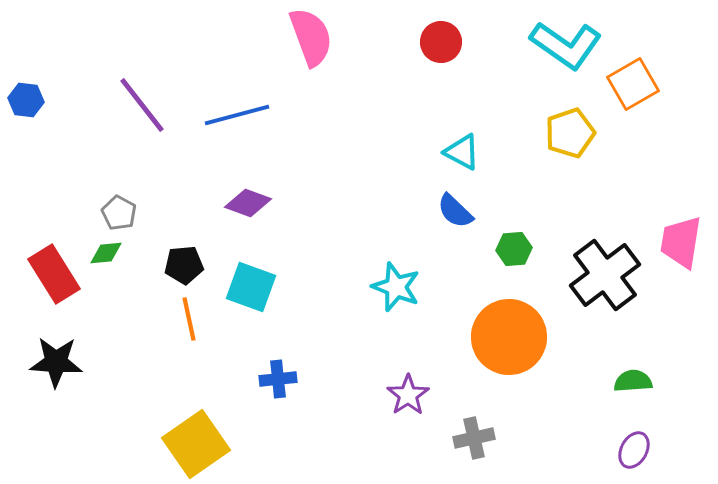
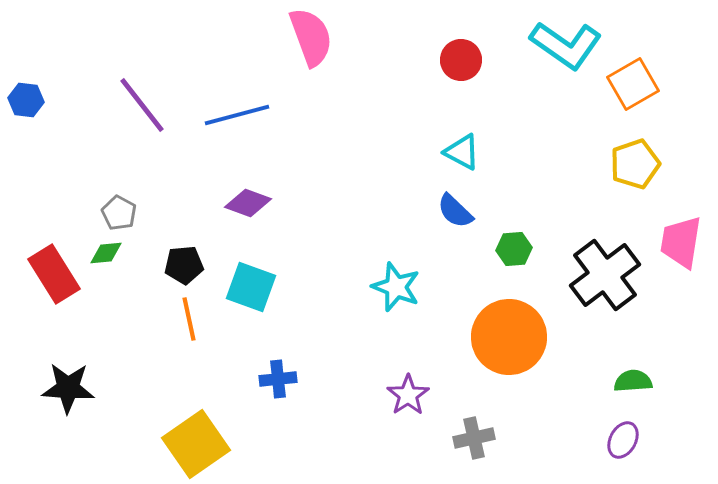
red circle: moved 20 px right, 18 px down
yellow pentagon: moved 65 px right, 31 px down
black star: moved 12 px right, 26 px down
purple ellipse: moved 11 px left, 10 px up
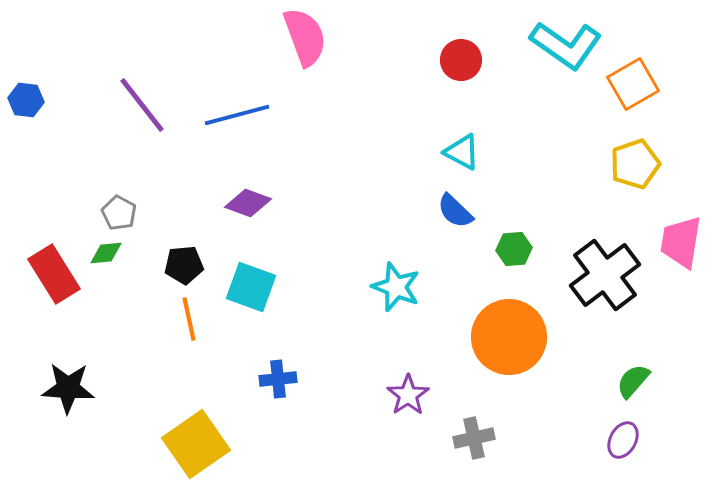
pink semicircle: moved 6 px left
green semicircle: rotated 45 degrees counterclockwise
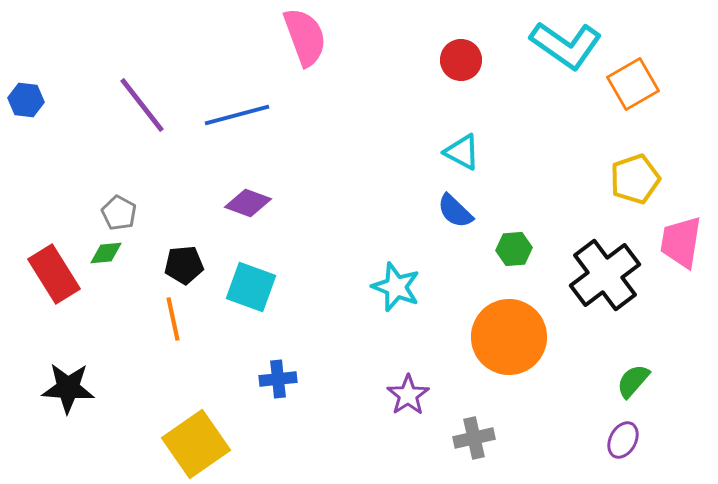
yellow pentagon: moved 15 px down
orange line: moved 16 px left
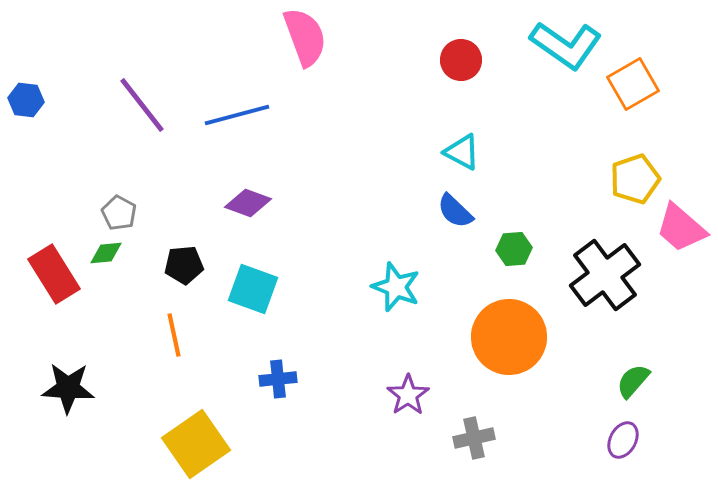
pink trapezoid: moved 14 px up; rotated 58 degrees counterclockwise
cyan square: moved 2 px right, 2 px down
orange line: moved 1 px right, 16 px down
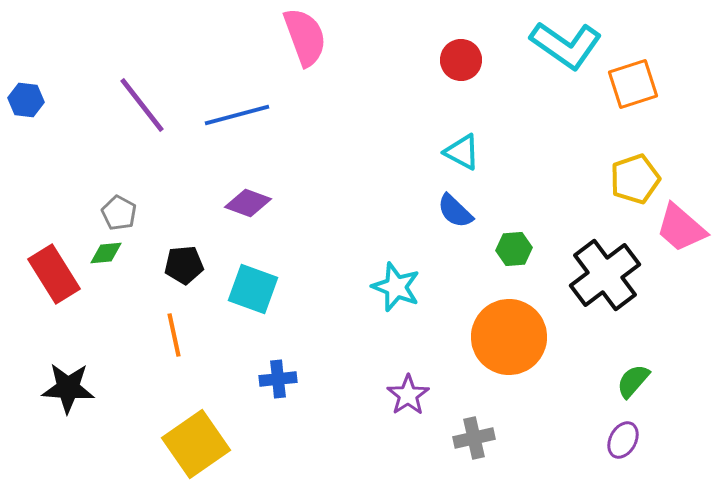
orange square: rotated 12 degrees clockwise
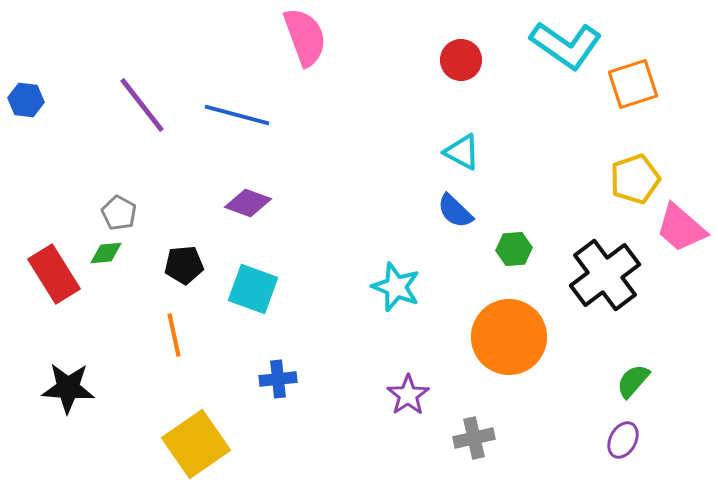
blue line: rotated 30 degrees clockwise
